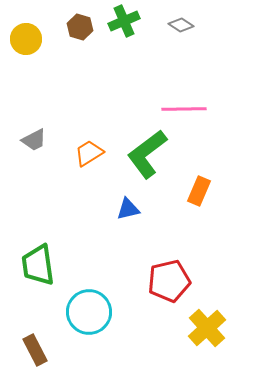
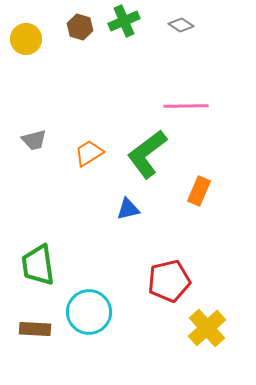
pink line: moved 2 px right, 3 px up
gray trapezoid: rotated 12 degrees clockwise
brown rectangle: moved 21 px up; rotated 60 degrees counterclockwise
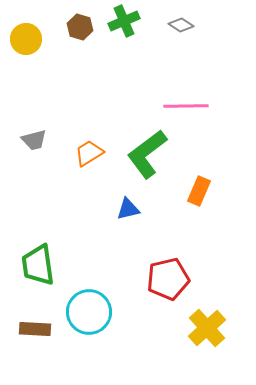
red pentagon: moved 1 px left, 2 px up
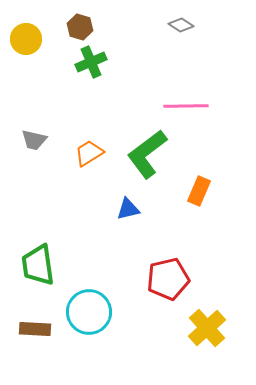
green cross: moved 33 px left, 41 px down
gray trapezoid: rotated 28 degrees clockwise
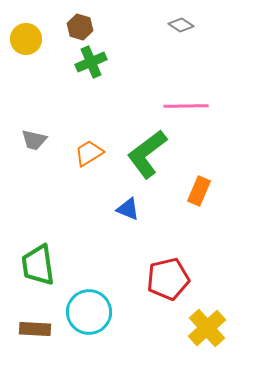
blue triangle: rotated 35 degrees clockwise
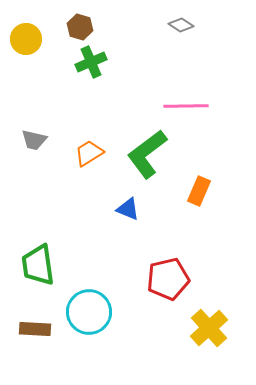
yellow cross: moved 2 px right
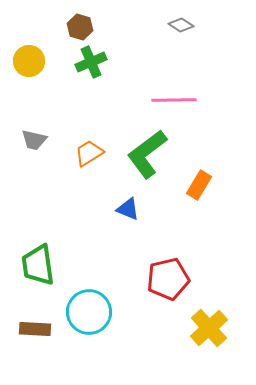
yellow circle: moved 3 px right, 22 px down
pink line: moved 12 px left, 6 px up
orange rectangle: moved 6 px up; rotated 8 degrees clockwise
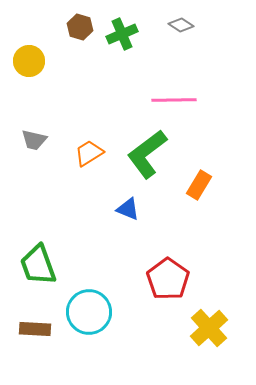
green cross: moved 31 px right, 28 px up
green trapezoid: rotated 12 degrees counterclockwise
red pentagon: rotated 24 degrees counterclockwise
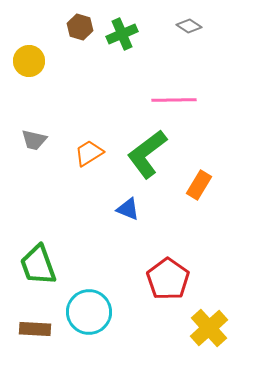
gray diamond: moved 8 px right, 1 px down
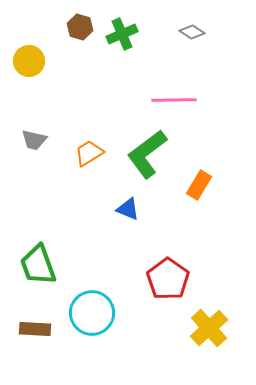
gray diamond: moved 3 px right, 6 px down
cyan circle: moved 3 px right, 1 px down
